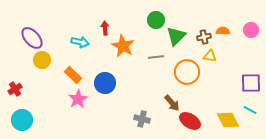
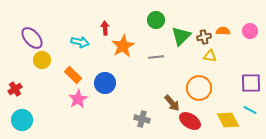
pink circle: moved 1 px left, 1 px down
green triangle: moved 5 px right
orange star: rotated 15 degrees clockwise
orange circle: moved 12 px right, 16 px down
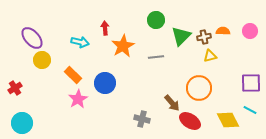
yellow triangle: rotated 24 degrees counterclockwise
red cross: moved 1 px up
cyan circle: moved 3 px down
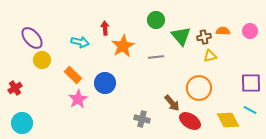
green triangle: rotated 25 degrees counterclockwise
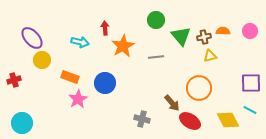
orange rectangle: moved 3 px left, 2 px down; rotated 24 degrees counterclockwise
red cross: moved 1 px left, 8 px up; rotated 16 degrees clockwise
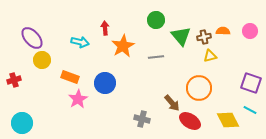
purple square: rotated 20 degrees clockwise
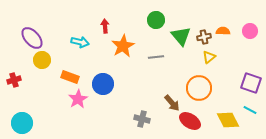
red arrow: moved 2 px up
yellow triangle: moved 1 px left, 1 px down; rotated 24 degrees counterclockwise
blue circle: moved 2 px left, 1 px down
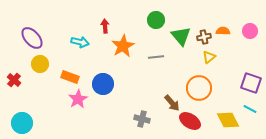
yellow circle: moved 2 px left, 4 px down
red cross: rotated 32 degrees counterclockwise
cyan line: moved 1 px up
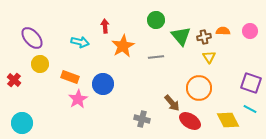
yellow triangle: rotated 24 degrees counterclockwise
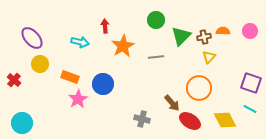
green triangle: rotated 25 degrees clockwise
yellow triangle: rotated 16 degrees clockwise
yellow diamond: moved 3 px left
